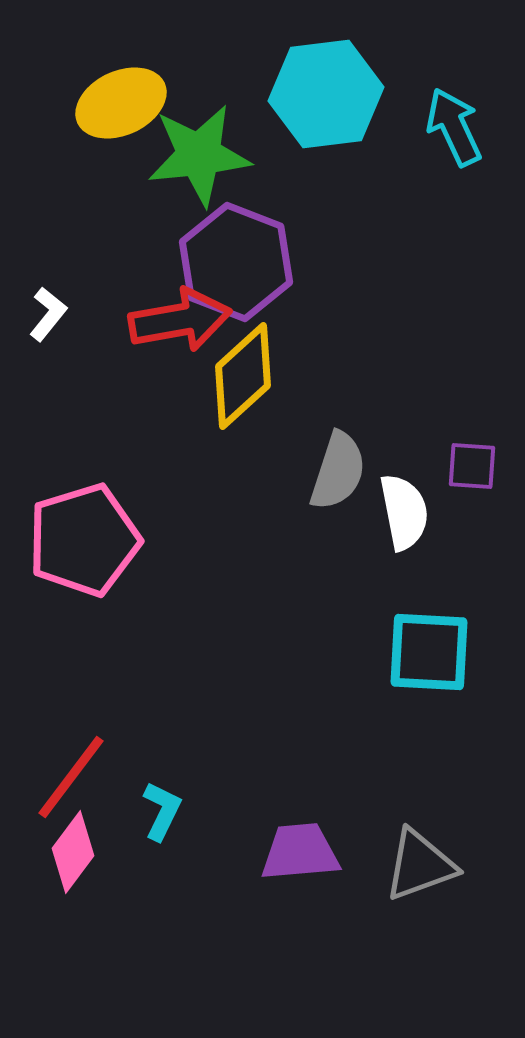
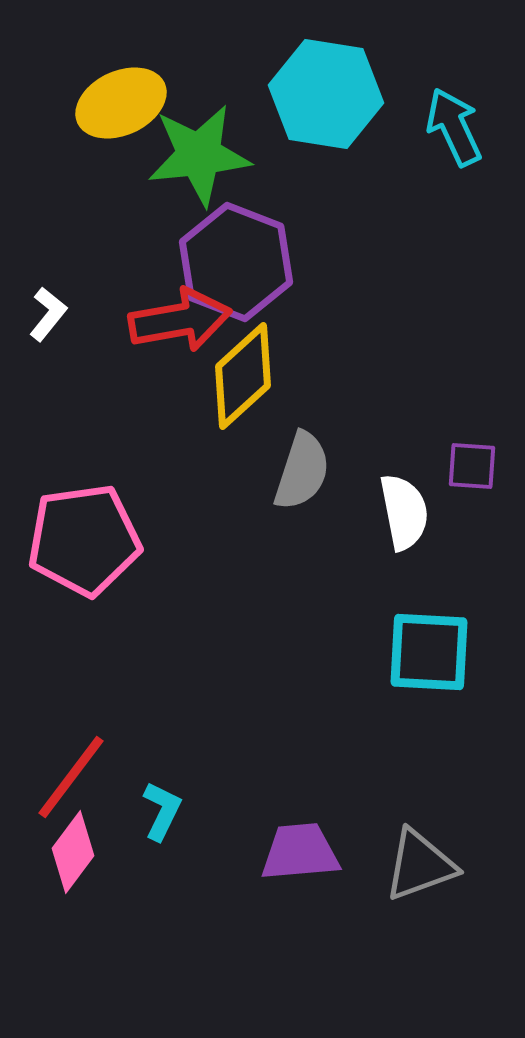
cyan hexagon: rotated 16 degrees clockwise
gray semicircle: moved 36 px left
pink pentagon: rotated 9 degrees clockwise
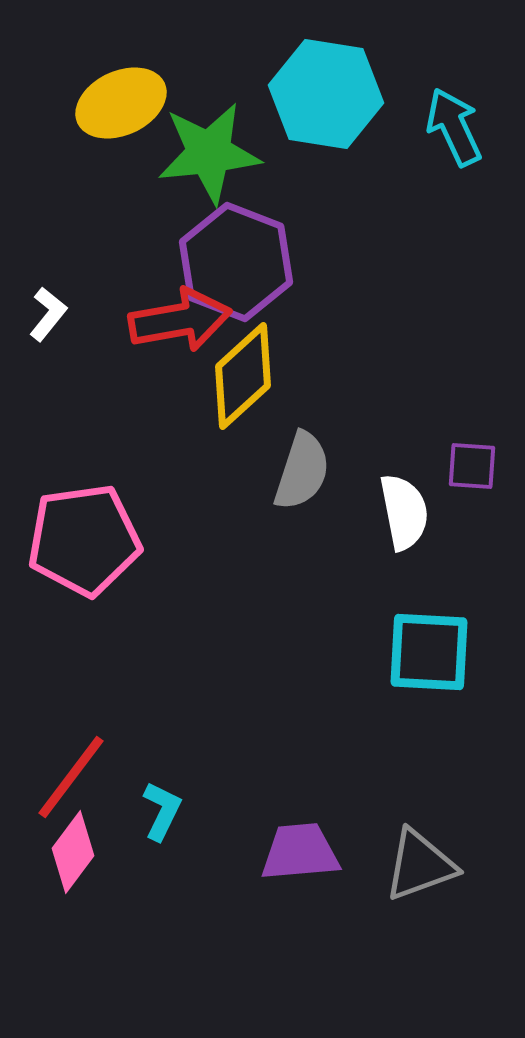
green star: moved 10 px right, 2 px up
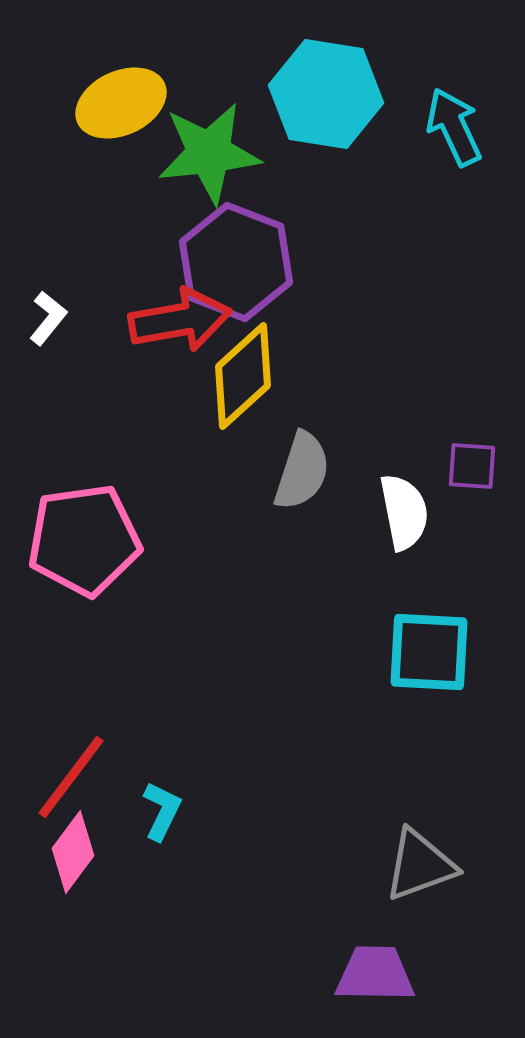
white L-shape: moved 4 px down
purple trapezoid: moved 75 px right, 122 px down; rotated 6 degrees clockwise
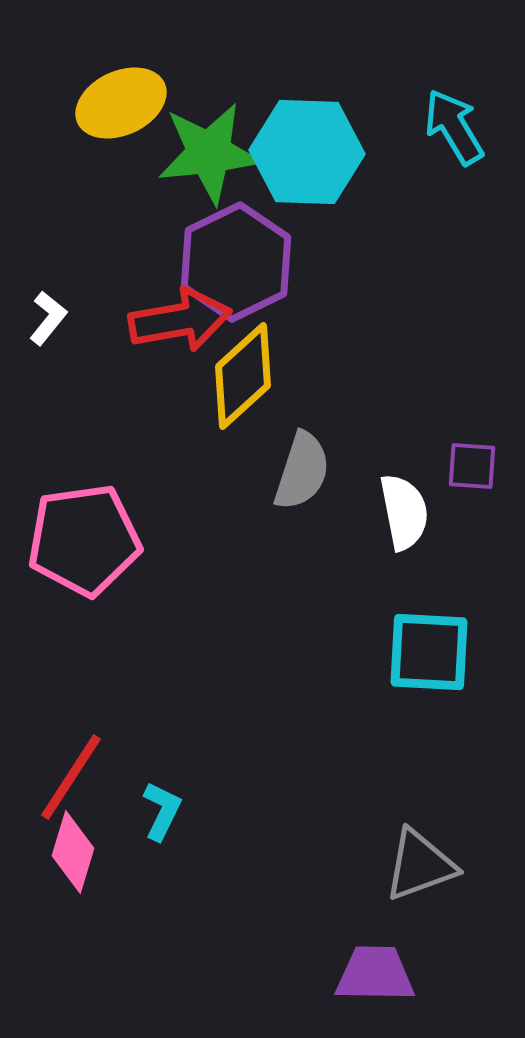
cyan hexagon: moved 19 px left, 58 px down; rotated 7 degrees counterclockwise
cyan arrow: rotated 6 degrees counterclockwise
purple hexagon: rotated 13 degrees clockwise
red line: rotated 4 degrees counterclockwise
pink diamond: rotated 20 degrees counterclockwise
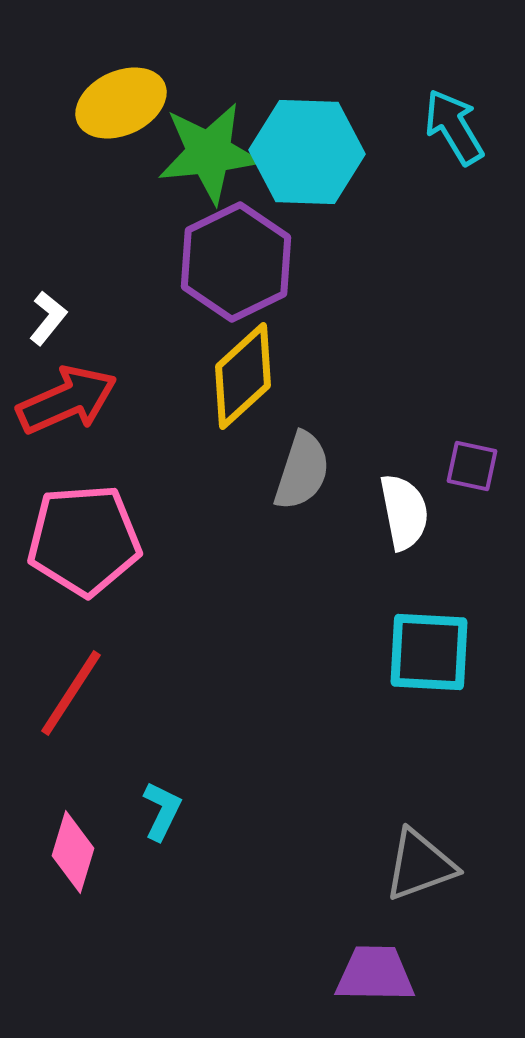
red arrow: moved 113 px left, 80 px down; rotated 14 degrees counterclockwise
purple square: rotated 8 degrees clockwise
pink pentagon: rotated 4 degrees clockwise
red line: moved 84 px up
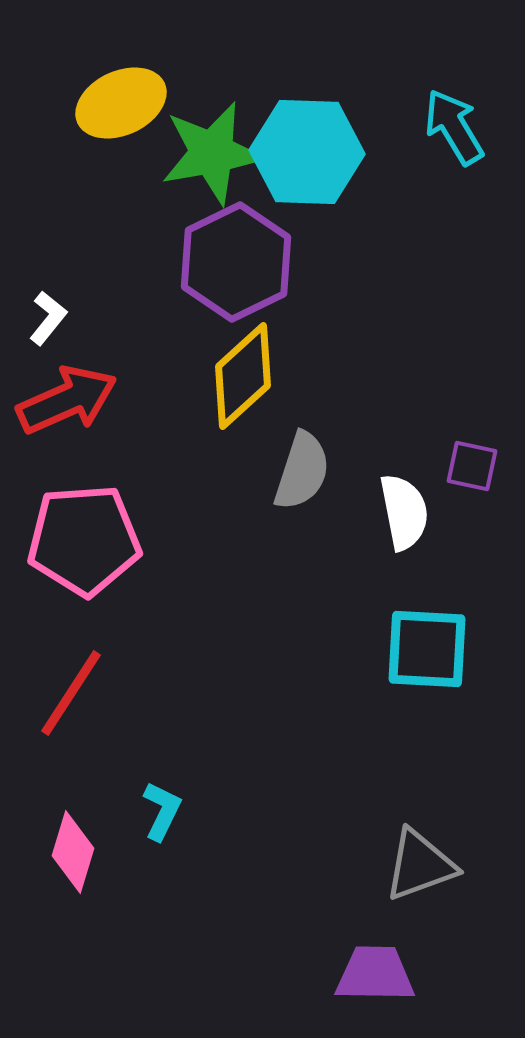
green star: moved 3 px right; rotated 4 degrees counterclockwise
cyan square: moved 2 px left, 3 px up
